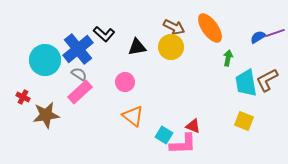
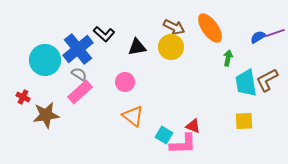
yellow square: rotated 24 degrees counterclockwise
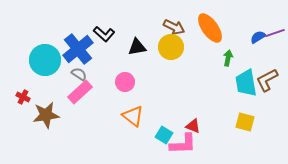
yellow square: moved 1 px right, 1 px down; rotated 18 degrees clockwise
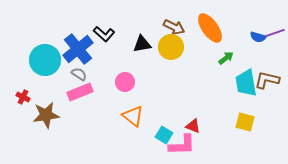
blue semicircle: rotated 133 degrees counterclockwise
black triangle: moved 5 px right, 3 px up
green arrow: moved 2 px left; rotated 42 degrees clockwise
brown L-shape: rotated 40 degrees clockwise
pink rectangle: rotated 20 degrees clockwise
pink L-shape: moved 1 px left, 1 px down
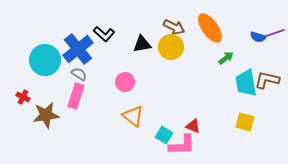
pink rectangle: moved 4 px left, 4 px down; rotated 50 degrees counterclockwise
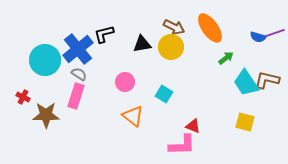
black L-shape: rotated 125 degrees clockwise
cyan trapezoid: rotated 24 degrees counterclockwise
brown star: rotated 8 degrees clockwise
cyan square: moved 41 px up
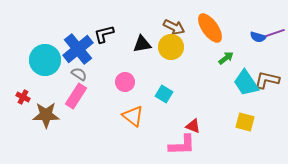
pink rectangle: rotated 15 degrees clockwise
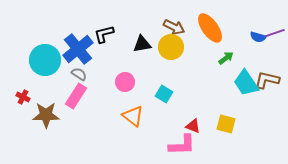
yellow square: moved 19 px left, 2 px down
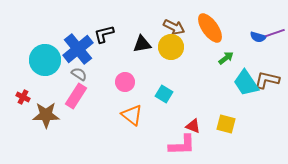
orange triangle: moved 1 px left, 1 px up
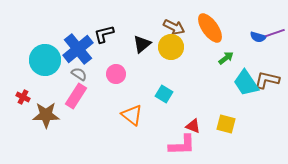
black triangle: rotated 30 degrees counterclockwise
pink circle: moved 9 px left, 8 px up
